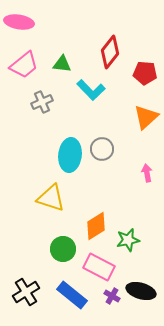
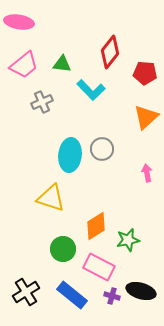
purple cross: rotated 14 degrees counterclockwise
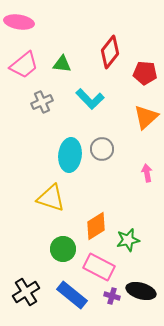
cyan L-shape: moved 1 px left, 9 px down
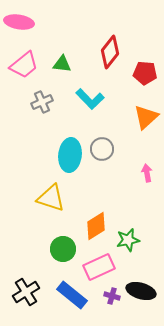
pink rectangle: rotated 52 degrees counterclockwise
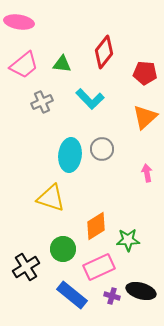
red diamond: moved 6 px left
orange triangle: moved 1 px left
green star: rotated 10 degrees clockwise
black cross: moved 25 px up
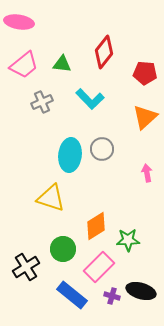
pink rectangle: rotated 20 degrees counterclockwise
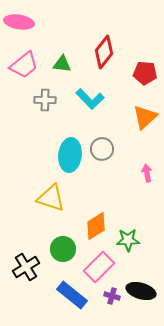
gray cross: moved 3 px right, 2 px up; rotated 25 degrees clockwise
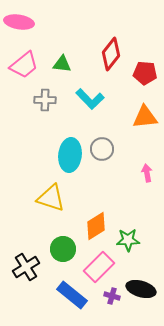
red diamond: moved 7 px right, 2 px down
orange triangle: rotated 36 degrees clockwise
black ellipse: moved 2 px up
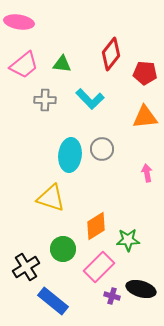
blue rectangle: moved 19 px left, 6 px down
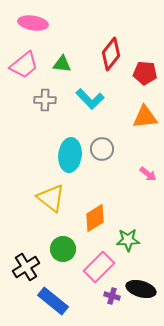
pink ellipse: moved 14 px right, 1 px down
pink arrow: moved 1 px right, 1 px down; rotated 138 degrees clockwise
yellow triangle: rotated 20 degrees clockwise
orange diamond: moved 1 px left, 8 px up
